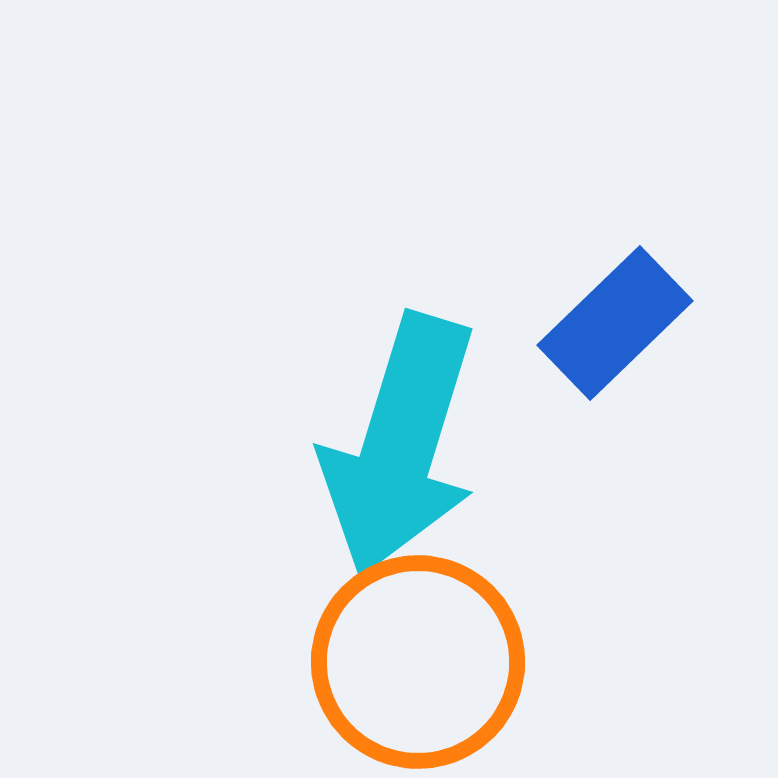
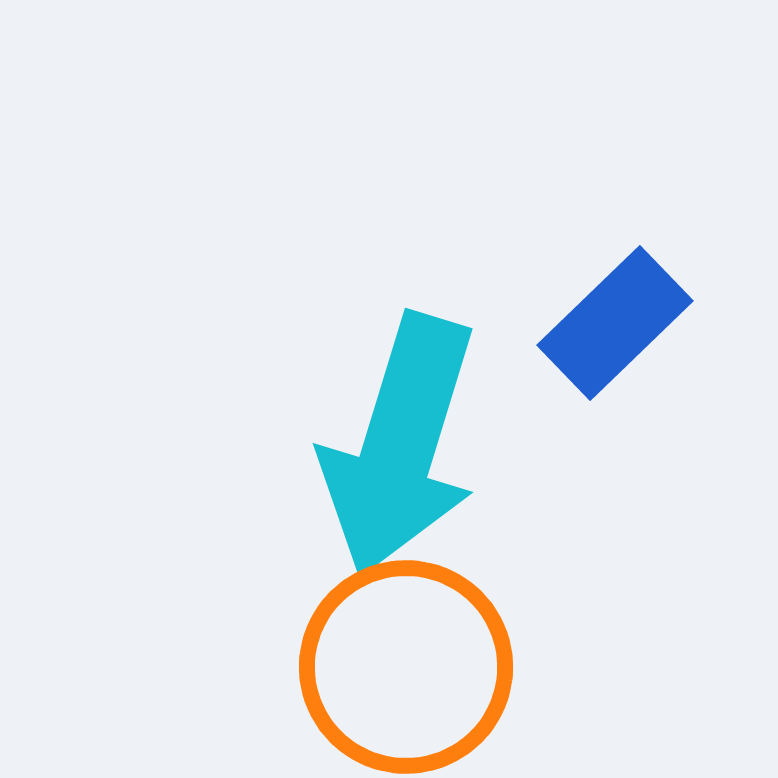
orange circle: moved 12 px left, 5 px down
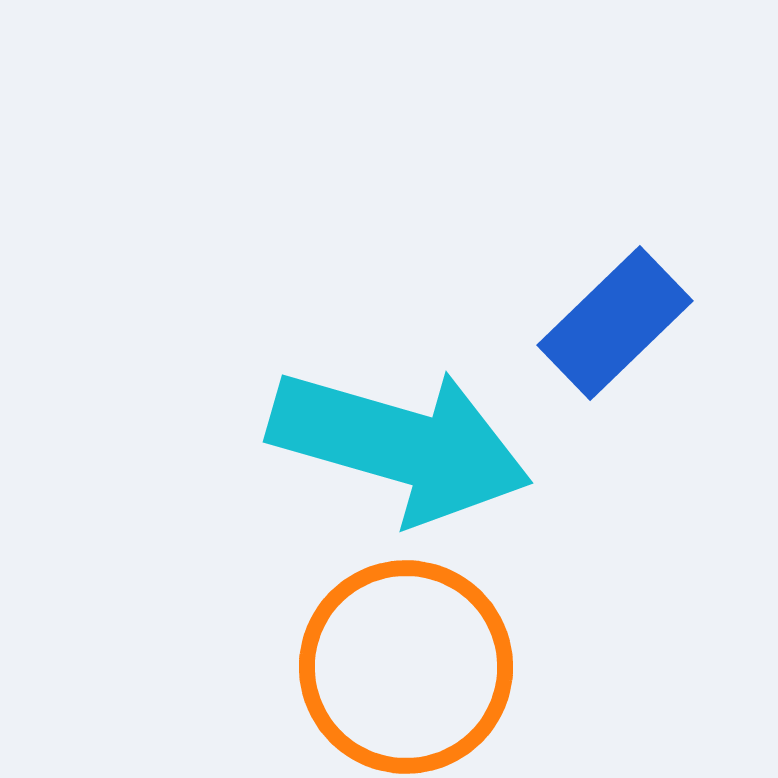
cyan arrow: rotated 91 degrees counterclockwise
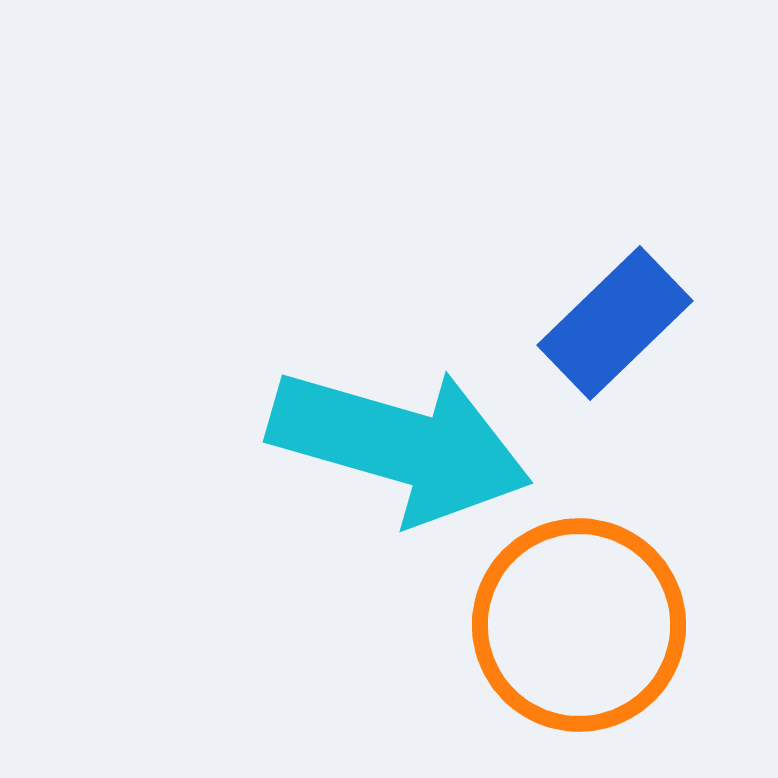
orange circle: moved 173 px right, 42 px up
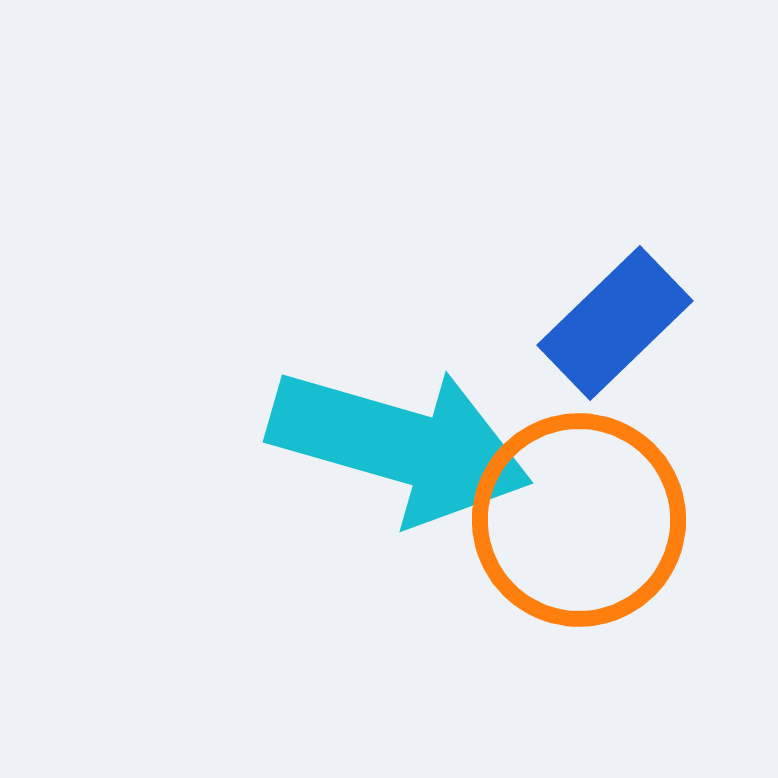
orange circle: moved 105 px up
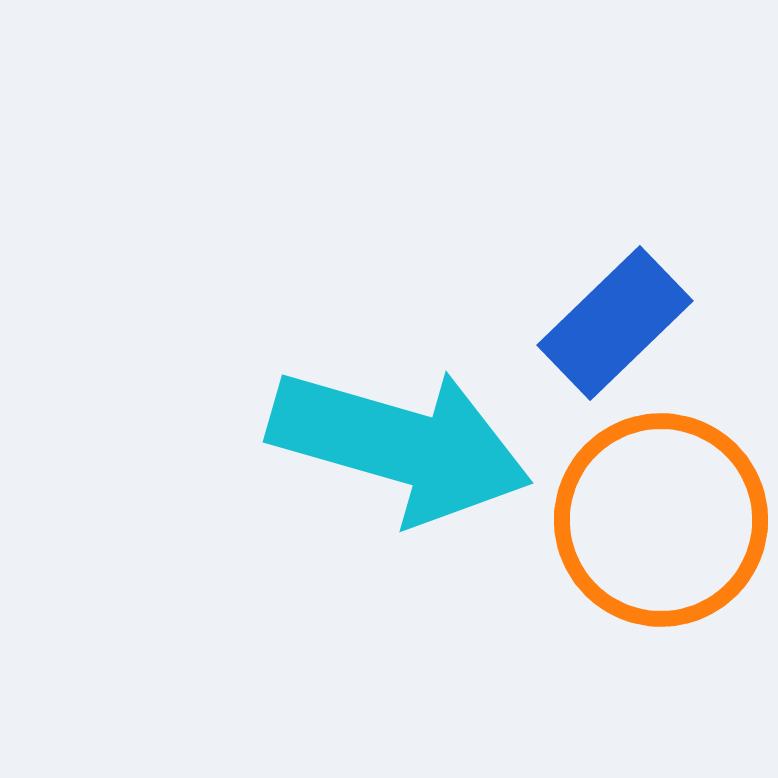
orange circle: moved 82 px right
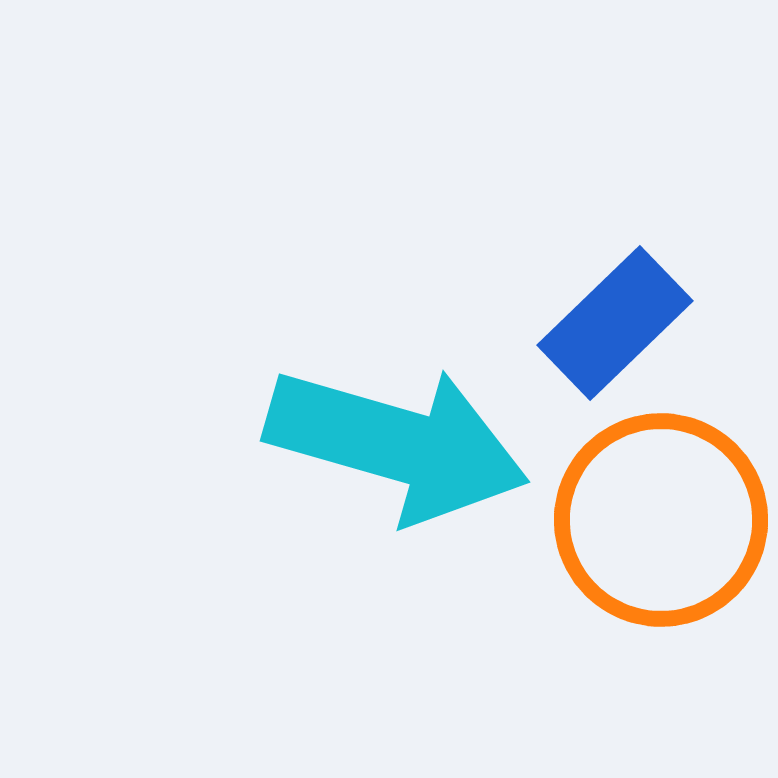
cyan arrow: moved 3 px left, 1 px up
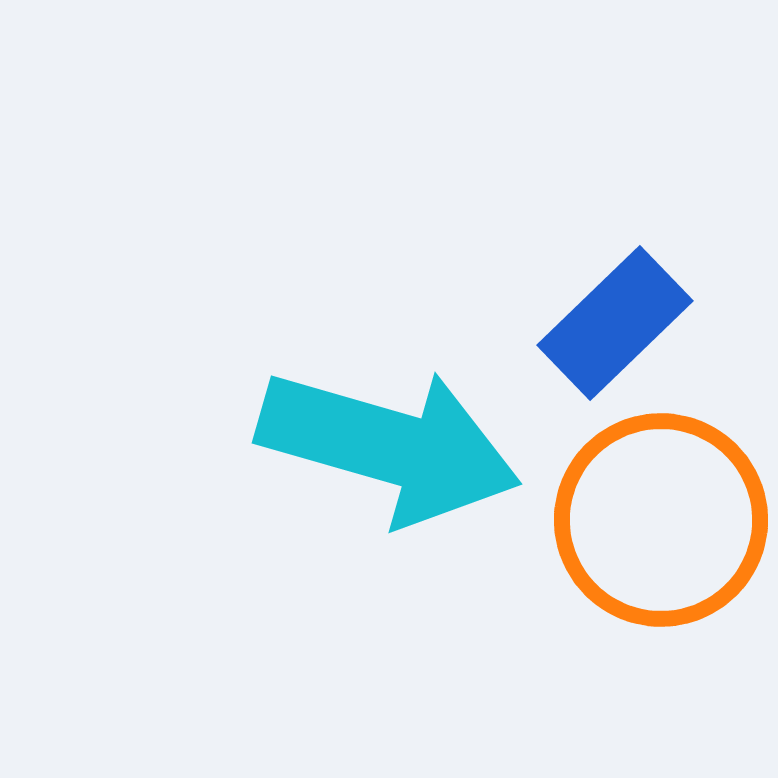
cyan arrow: moved 8 px left, 2 px down
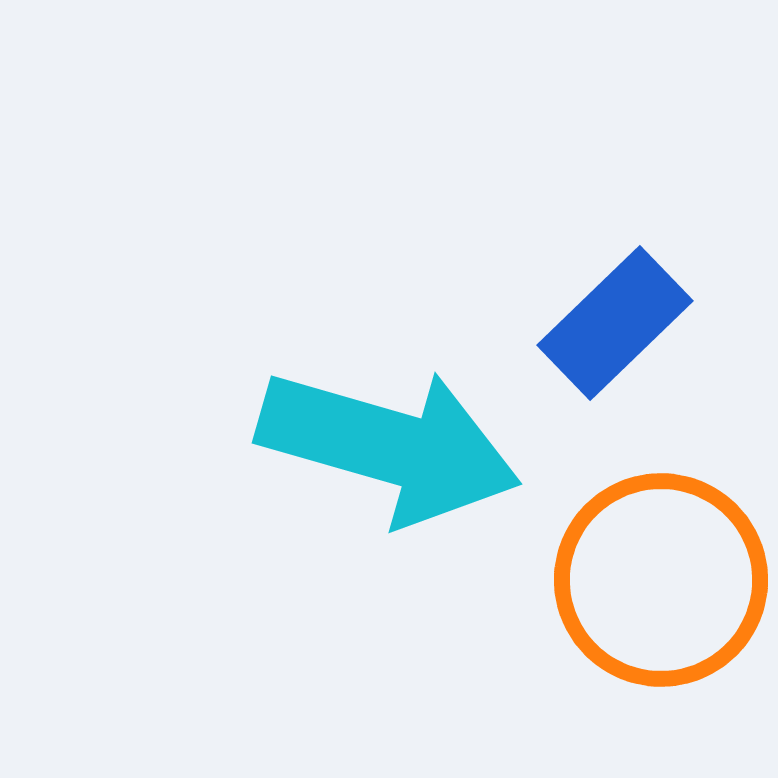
orange circle: moved 60 px down
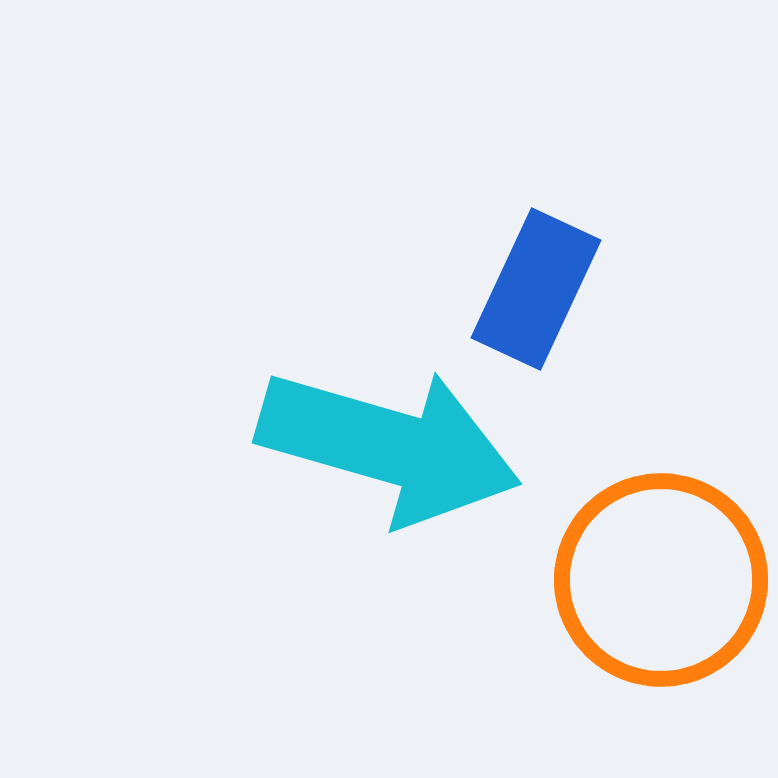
blue rectangle: moved 79 px left, 34 px up; rotated 21 degrees counterclockwise
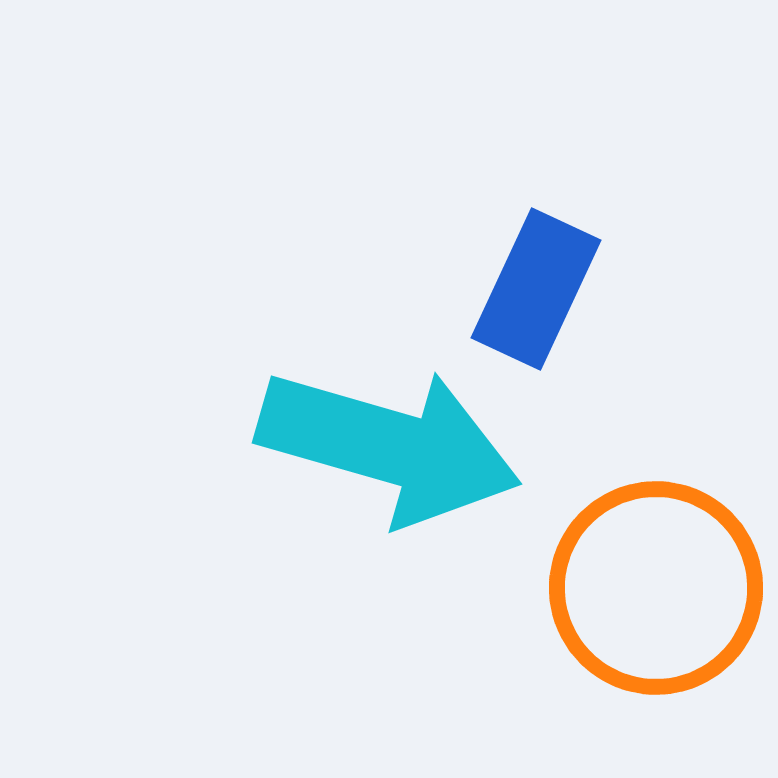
orange circle: moved 5 px left, 8 px down
